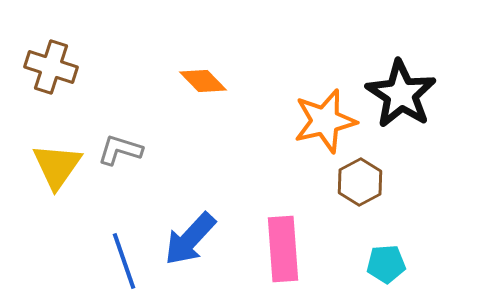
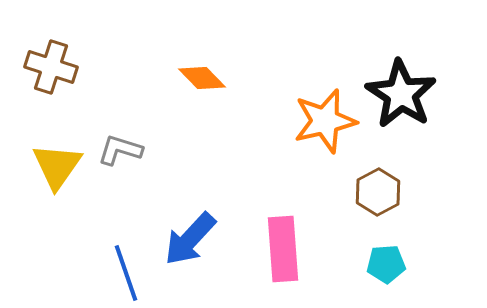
orange diamond: moved 1 px left, 3 px up
brown hexagon: moved 18 px right, 10 px down
blue line: moved 2 px right, 12 px down
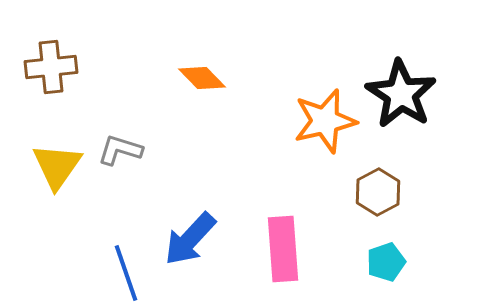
brown cross: rotated 24 degrees counterclockwise
cyan pentagon: moved 2 px up; rotated 15 degrees counterclockwise
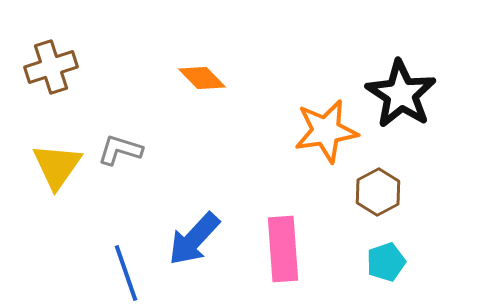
brown cross: rotated 12 degrees counterclockwise
orange star: moved 1 px right, 10 px down; rotated 4 degrees clockwise
blue arrow: moved 4 px right
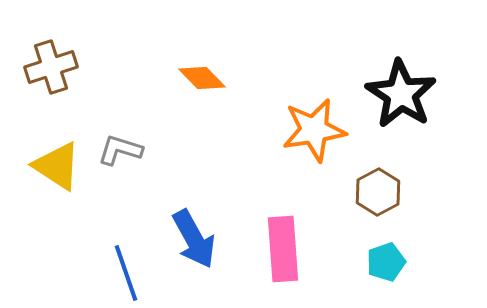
orange star: moved 12 px left, 1 px up
yellow triangle: rotated 32 degrees counterclockwise
blue arrow: rotated 72 degrees counterclockwise
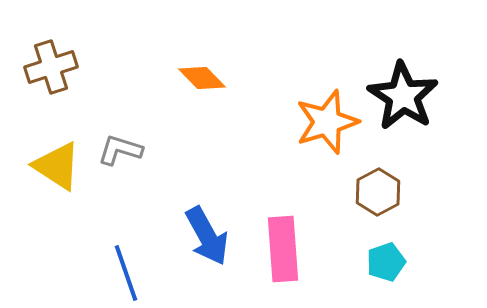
black star: moved 2 px right, 2 px down
orange star: moved 13 px right, 8 px up; rotated 8 degrees counterclockwise
blue arrow: moved 13 px right, 3 px up
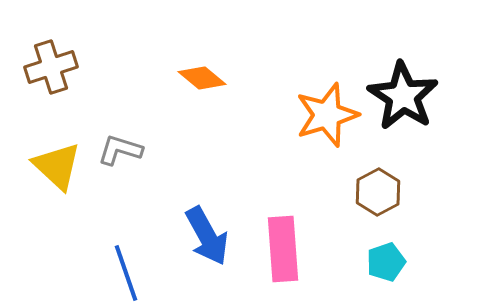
orange diamond: rotated 6 degrees counterclockwise
orange star: moved 7 px up
yellow triangle: rotated 10 degrees clockwise
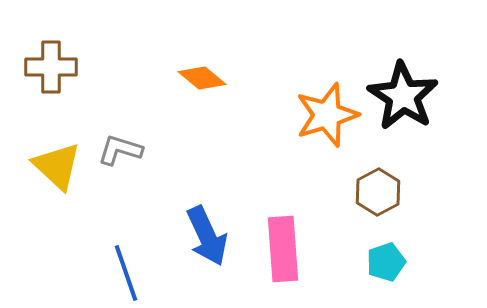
brown cross: rotated 18 degrees clockwise
blue arrow: rotated 4 degrees clockwise
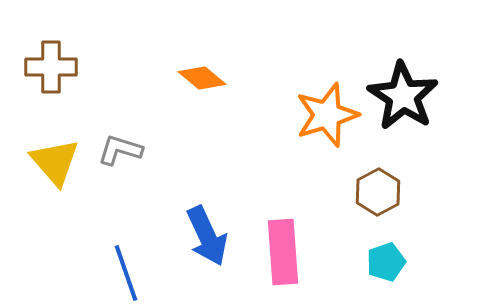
yellow triangle: moved 2 px left, 4 px up; rotated 6 degrees clockwise
pink rectangle: moved 3 px down
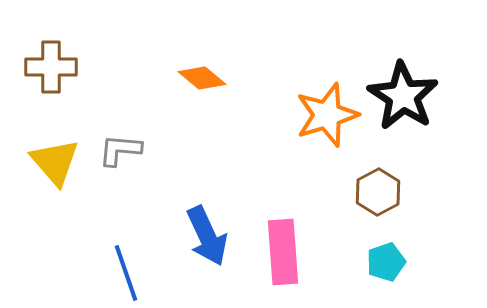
gray L-shape: rotated 12 degrees counterclockwise
